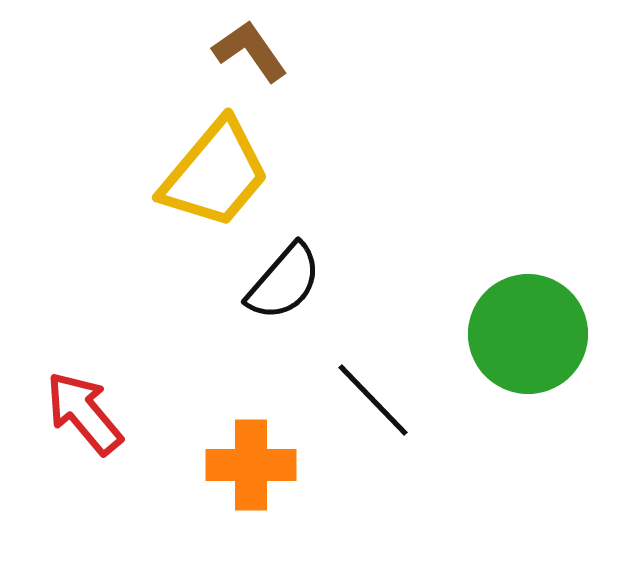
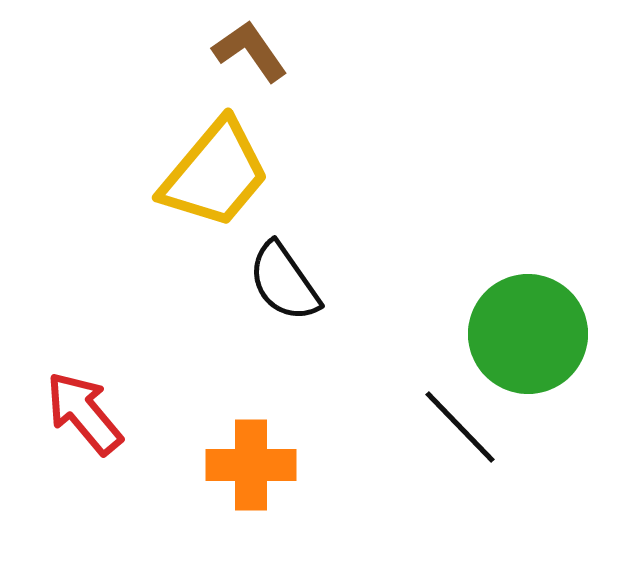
black semicircle: rotated 104 degrees clockwise
black line: moved 87 px right, 27 px down
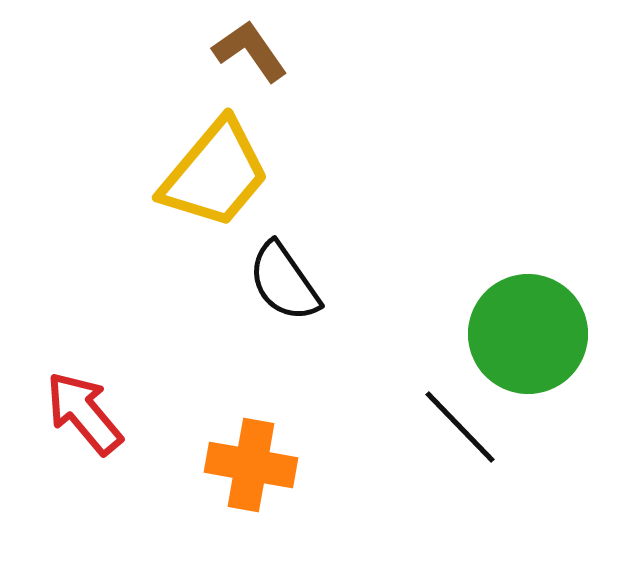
orange cross: rotated 10 degrees clockwise
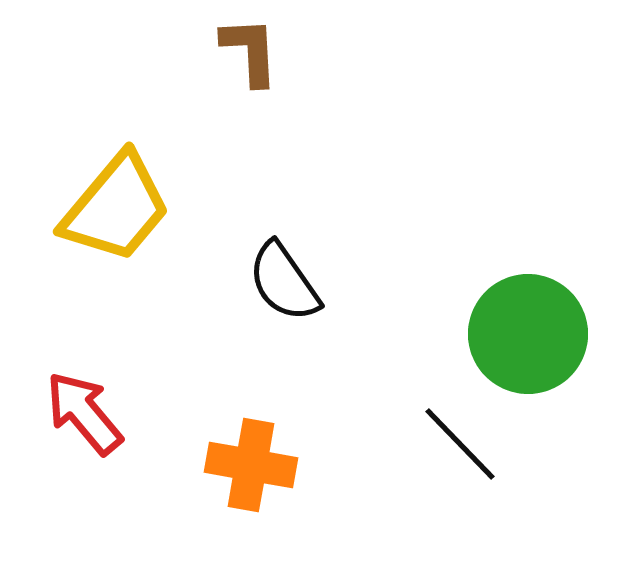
brown L-shape: rotated 32 degrees clockwise
yellow trapezoid: moved 99 px left, 34 px down
black line: moved 17 px down
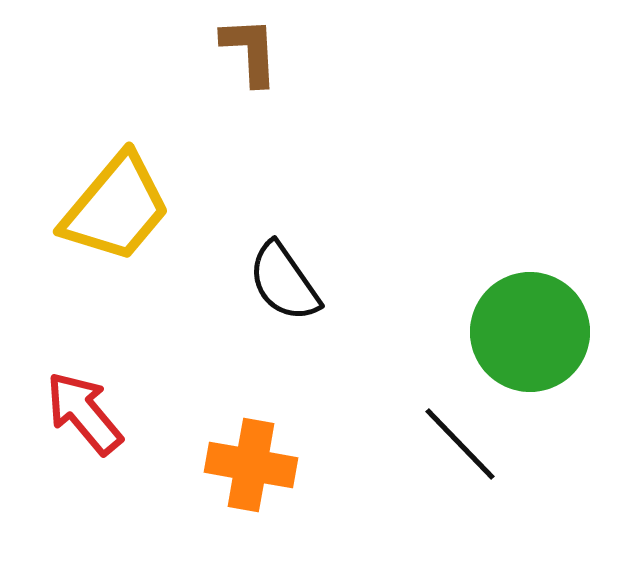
green circle: moved 2 px right, 2 px up
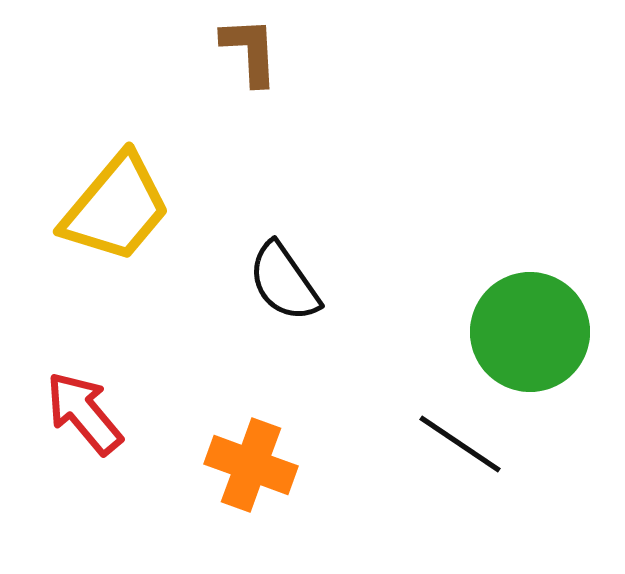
black line: rotated 12 degrees counterclockwise
orange cross: rotated 10 degrees clockwise
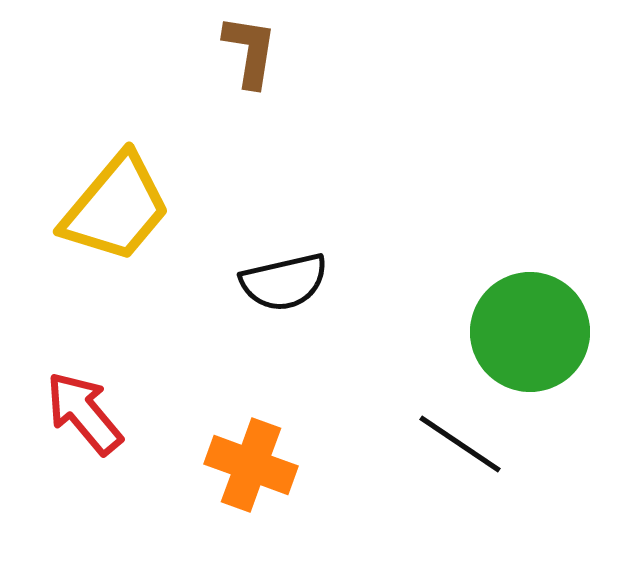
brown L-shape: rotated 12 degrees clockwise
black semicircle: rotated 68 degrees counterclockwise
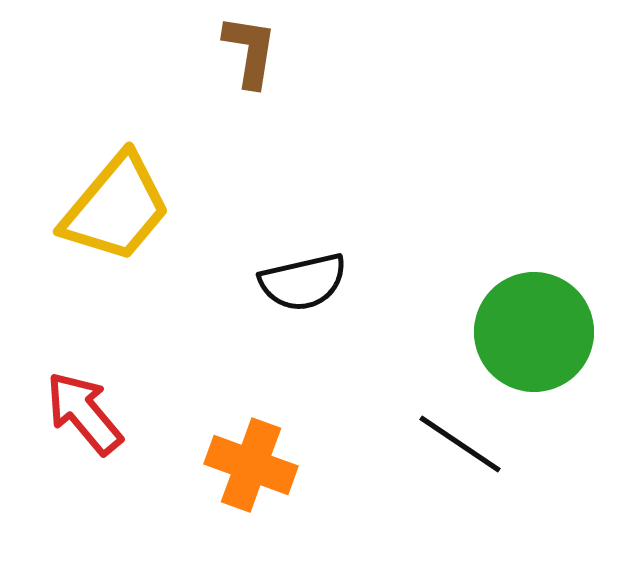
black semicircle: moved 19 px right
green circle: moved 4 px right
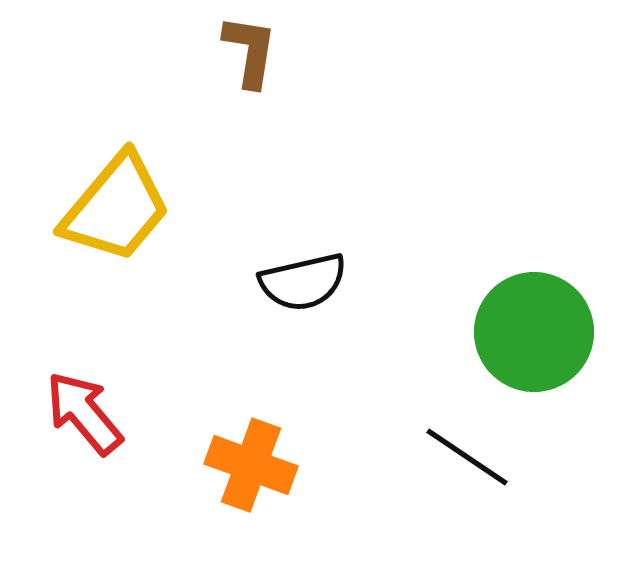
black line: moved 7 px right, 13 px down
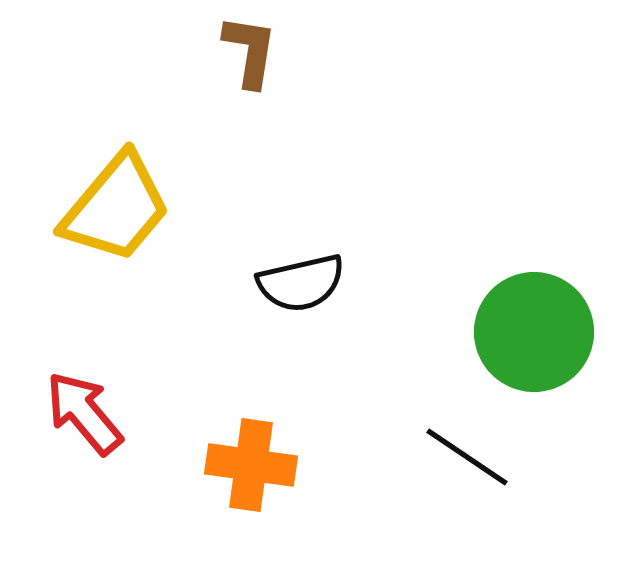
black semicircle: moved 2 px left, 1 px down
orange cross: rotated 12 degrees counterclockwise
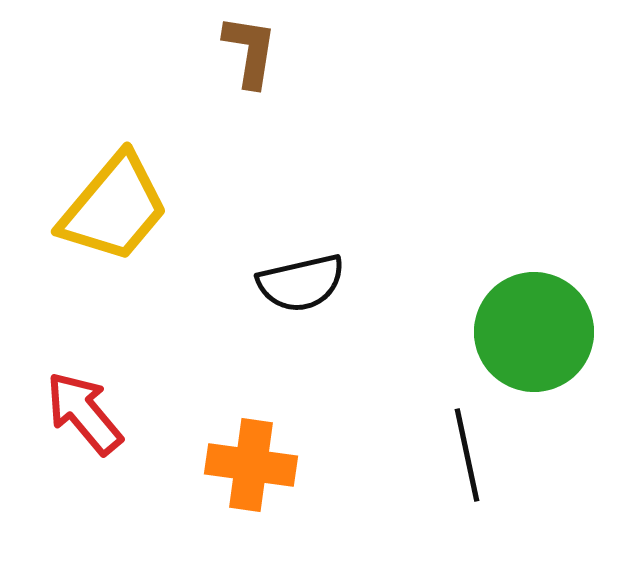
yellow trapezoid: moved 2 px left
black line: moved 2 px up; rotated 44 degrees clockwise
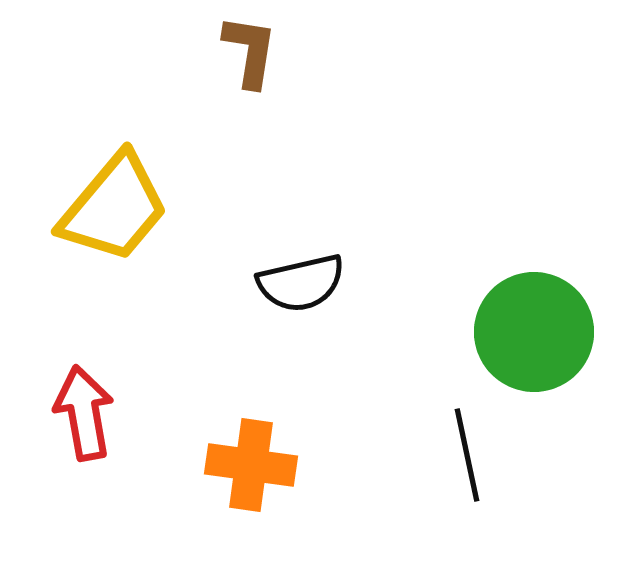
red arrow: rotated 30 degrees clockwise
